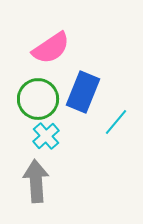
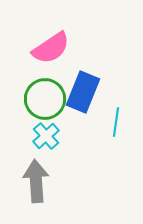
green circle: moved 7 px right
cyan line: rotated 32 degrees counterclockwise
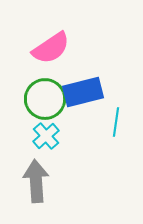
blue rectangle: rotated 54 degrees clockwise
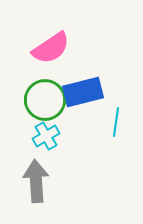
green circle: moved 1 px down
cyan cross: rotated 12 degrees clockwise
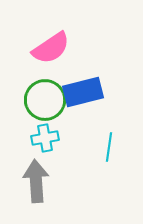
cyan line: moved 7 px left, 25 px down
cyan cross: moved 1 px left, 2 px down; rotated 20 degrees clockwise
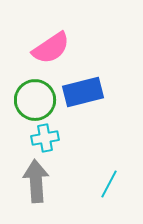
green circle: moved 10 px left
cyan line: moved 37 px down; rotated 20 degrees clockwise
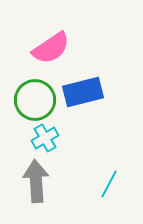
cyan cross: rotated 20 degrees counterclockwise
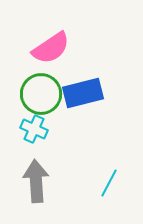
blue rectangle: moved 1 px down
green circle: moved 6 px right, 6 px up
cyan cross: moved 11 px left, 9 px up; rotated 36 degrees counterclockwise
cyan line: moved 1 px up
